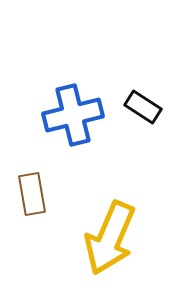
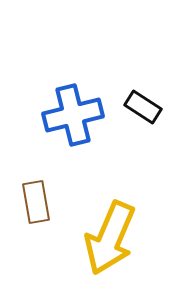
brown rectangle: moved 4 px right, 8 px down
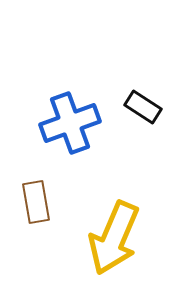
blue cross: moved 3 px left, 8 px down; rotated 6 degrees counterclockwise
yellow arrow: moved 4 px right
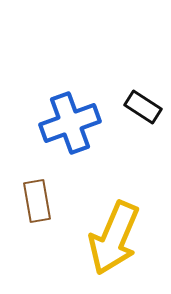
brown rectangle: moved 1 px right, 1 px up
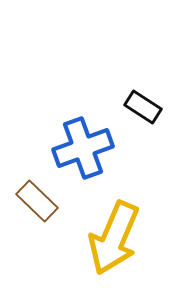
blue cross: moved 13 px right, 25 px down
brown rectangle: rotated 36 degrees counterclockwise
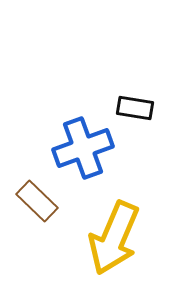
black rectangle: moved 8 px left, 1 px down; rotated 24 degrees counterclockwise
